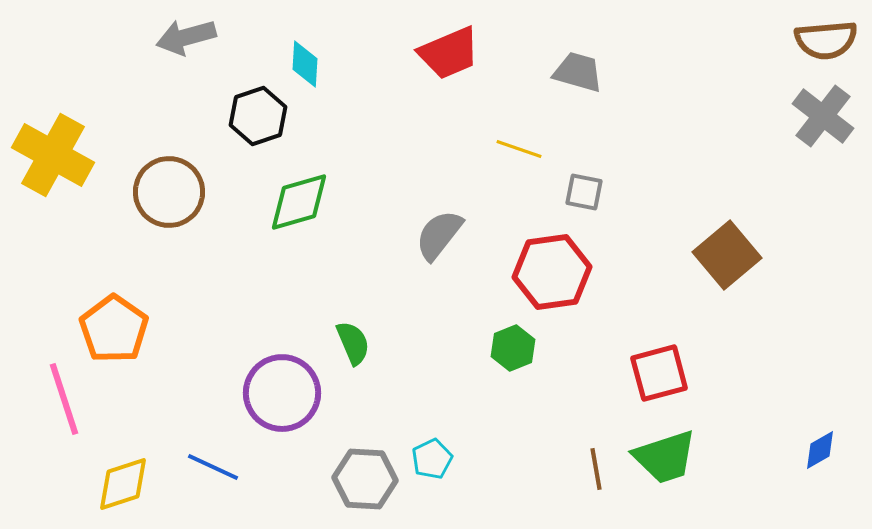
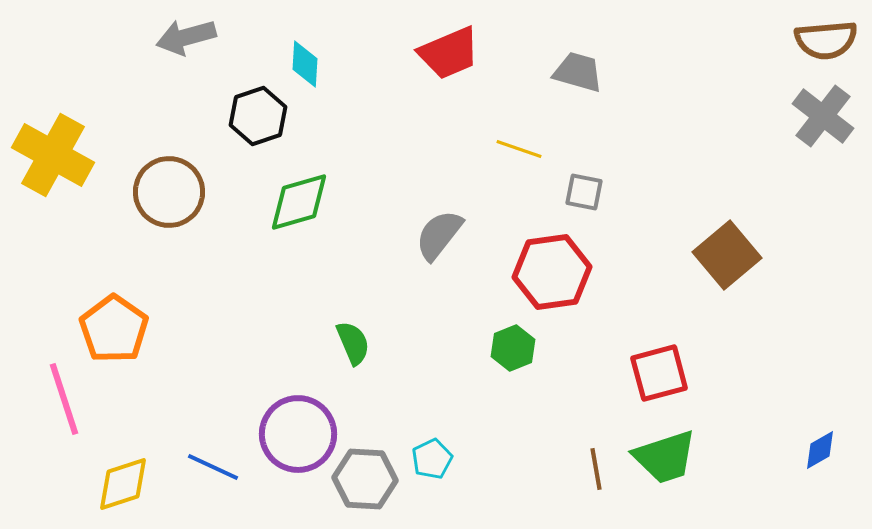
purple circle: moved 16 px right, 41 px down
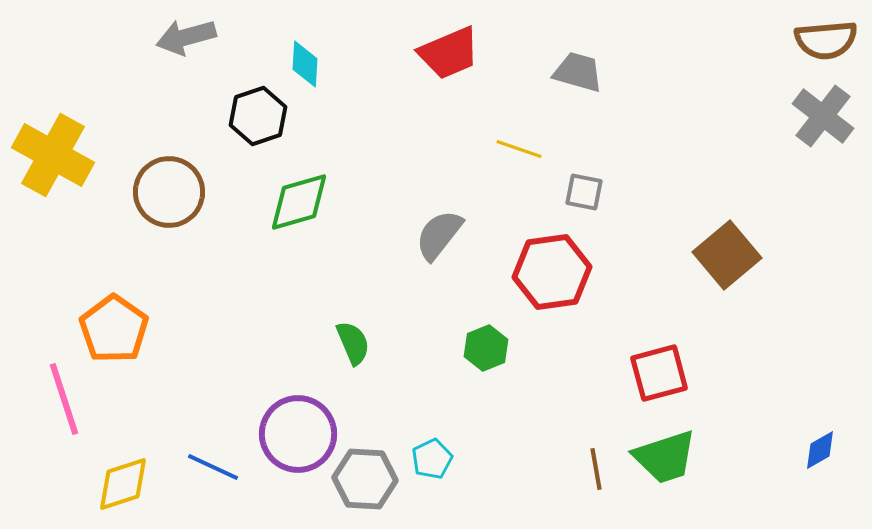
green hexagon: moved 27 px left
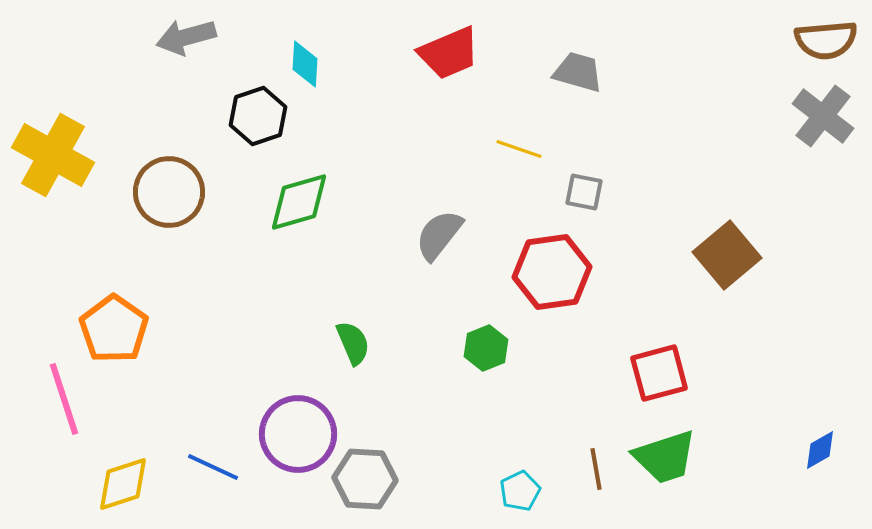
cyan pentagon: moved 88 px right, 32 px down
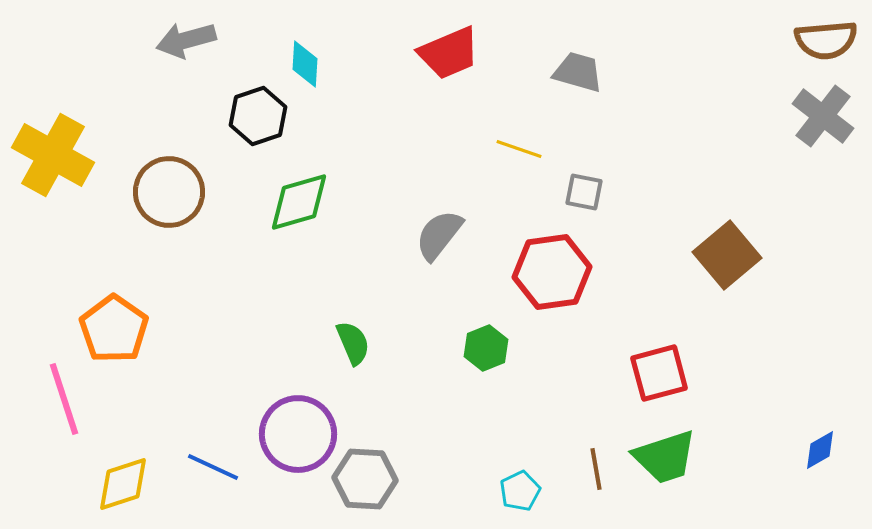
gray arrow: moved 3 px down
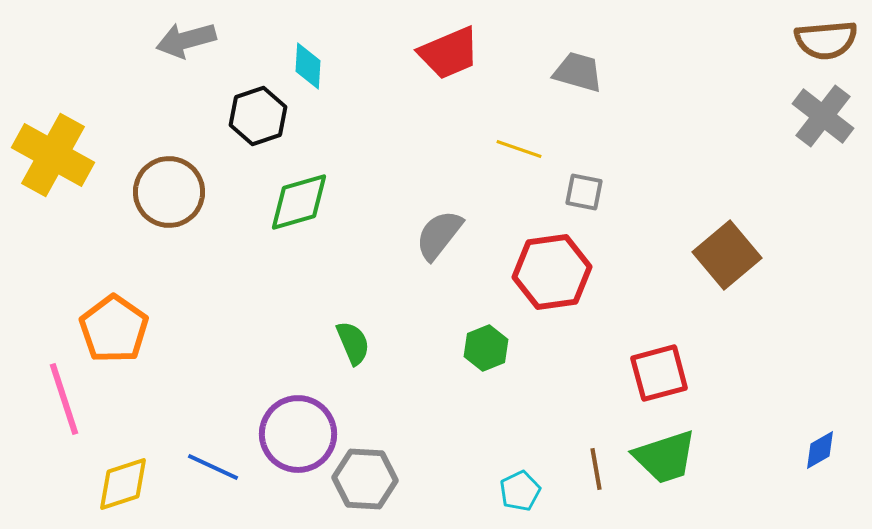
cyan diamond: moved 3 px right, 2 px down
